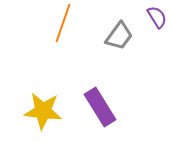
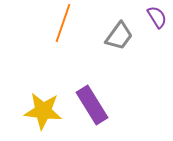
purple rectangle: moved 8 px left, 2 px up
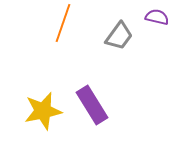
purple semicircle: rotated 45 degrees counterclockwise
yellow star: rotated 18 degrees counterclockwise
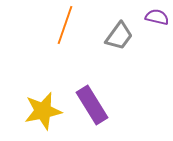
orange line: moved 2 px right, 2 px down
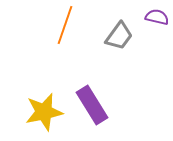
yellow star: moved 1 px right, 1 px down
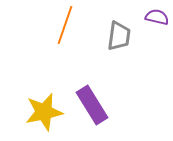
gray trapezoid: rotated 28 degrees counterclockwise
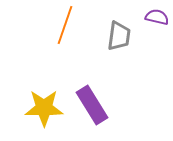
yellow star: moved 4 px up; rotated 12 degrees clockwise
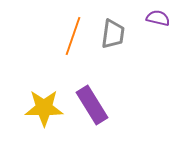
purple semicircle: moved 1 px right, 1 px down
orange line: moved 8 px right, 11 px down
gray trapezoid: moved 6 px left, 2 px up
